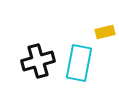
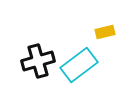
cyan rectangle: moved 2 px down; rotated 42 degrees clockwise
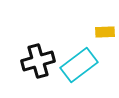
yellow rectangle: rotated 12 degrees clockwise
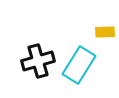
cyan rectangle: rotated 21 degrees counterclockwise
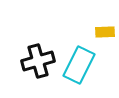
cyan rectangle: rotated 6 degrees counterclockwise
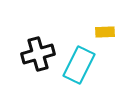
black cross: moved 7 px up
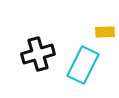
cyan rectangle: moved 4 px right
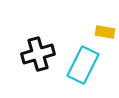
yellow rectangle: rotated 12 degrees clockwise
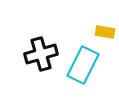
black cross: moved 3 px right
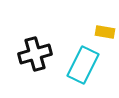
black cross: moved 6 px left
